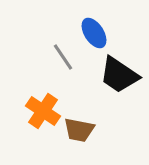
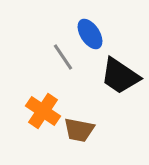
blue ellipse: moved 4 px left, 1 px down
black trapezoid: moved 1 px right, 1 px down
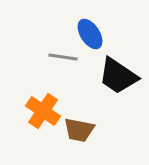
gray line: rotated 48 degrees counterclockwise
black trapezoid: moved 2 px left
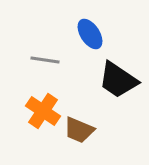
gray line: moved 18 px left, 3 px down
black trapezoid: moved 4 px down
brown trapezoid: rotated 12 degrees clockwise
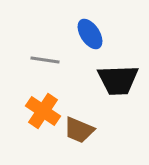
black trapezoid: rotated 36 degrees counterclockwise
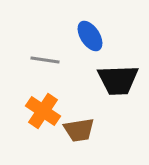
blue ellipse: moved 2 px down
brown trapezoid: rotated 32 degrees counterclockwise
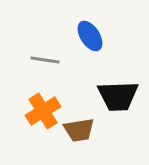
black trapezoid: moved 16 px down
orange cross: rotated 24 degrees clockwise
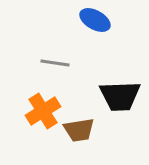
blue ellipse: moved 5 px right, 16 px up; rotated 28 degrees counterclockwise
gray line: moved 10 px right, 3 px down
black trapezoid: moved 2 px right
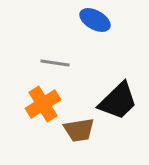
black trapezoid: moved 2 px left, 5 px down; rotated 42 degrees counterclockwise
orange cross: moved 7 px up
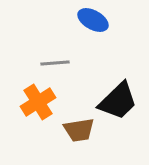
blue ellipse: moved 2 px left
gray line: rotated 12 degrees counterclockwise
orange cross: moved 5 px left, 2 px up
